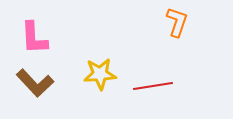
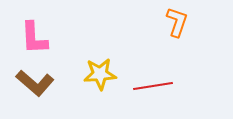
brown L-shape: rotated 6 degrees counterclockwise
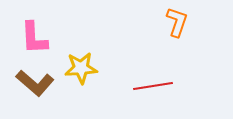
yellow star: moved 19 px left, 6 px up
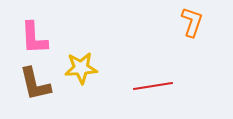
orange L-shape: moved 15 px right
brown L-shape: moved 1 px down; rotated 36 degrees clockwise
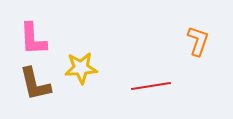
orange L-shape: moved 6 px right, 19 px down
pink L-shape: moved 1 px left, 1 px down
red line: moved 2 px left
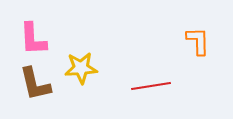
orange L-shape: rotated 20 degrees counterclockwise
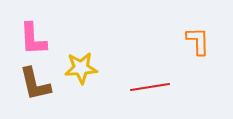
red line: moved 1 px left, 1 px down
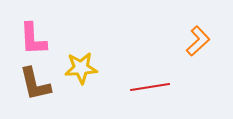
orange L-shape: rotated 48 degrees clockwise
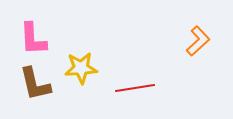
red line: moved 15 px left, 1 px down
